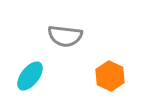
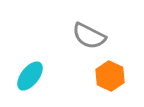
gray semicircle: moved 24 px right; rotated 20 degrees clockwise
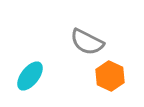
gray semicircle: moved 2 px left, 6 px down
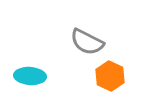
cyan ellipse: rotated 56 degrees clockwise
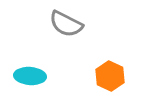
gray semicircle: moved 21 px left, 18 px up
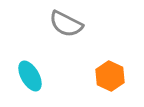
cyan ellipse: rotated 56 degrees clockwise
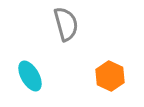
gray semicircle: rotated 132 degrees counterclockwise
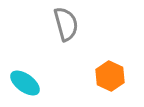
cyan ellipse: moved 5 px left, 7 px down; rotated 24 degrees counterclockwise
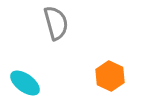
gray semicircle: moved 10 px left, 1 px up
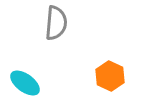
gray semicircle: rotated 20 degrees clockwise
